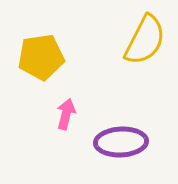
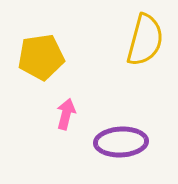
yellow semicircle: rotated 12 degrees counterclockwise
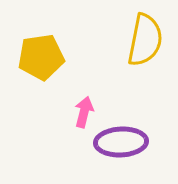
yellow semicircle: rotated 4 degrees counterclockwise
pink arrow: moved 18 px right, 2 px up
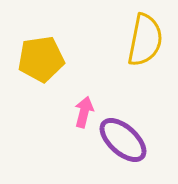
yellow pentagon: moved 2 px down
purple ellipse: moved 2 px right, 2 px up; rotated 45 degrees clockwise
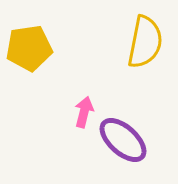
yellow semicircle: moved 2 px down
yellow pentagon: moved 12 px left, 11 px up
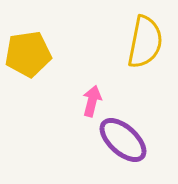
yellow pentagon: moved 1 px left, 6 px down
pink arrow: moved 8 px right, 11 px up
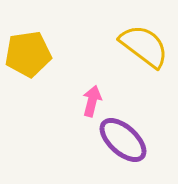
yellow semicircle: moved 1 px left, 4 px down; rotated 64 degrees counterclockwise
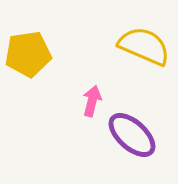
yellow semicircle: rotated 14 degrees counterclockwise
purple ellipse: moved 9 px right, 5 px up
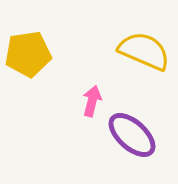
yellow semicircle: moved 5 px down
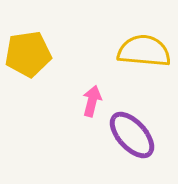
yellow semicircle: rotated 18 degrees counterclockwise
purple ellipse: rotated 6 degrees clockwise
